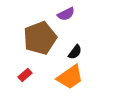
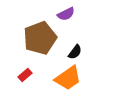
orange trapezoid: moved 2 px left, 1 px down
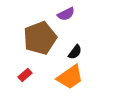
orange trapezoid: moved 2 px right, 1 px up
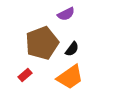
brown pentagon: moved 2 px right, 5 px down
black semicircle: moved 3 px left, 3 px up
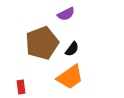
red rectangle: moved 4 px left, 12 px down; rotated 56 degrees counterclockwise
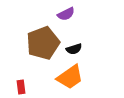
brown pentagon: moved 1 px right
black semicircle: moved 2 px right; rotated 35 degrees clockwise
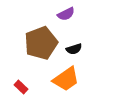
brown pentagon: moved 2 px left
orange trapezoid: moved 4 px left, 2 px down
red rectangle: rotated 40 degrees counterclockwise
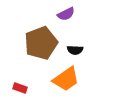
black semicircle: moved 1 px right, 1 px down; rotated 21 degrees clockwise
red rectangle: moved 1 px left, 1 px down; rotated 24 degrees counterclockwise
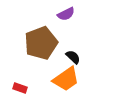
black semicircle: moved 2 px left, 7 px down; rotated 140 degrees counterclockwise
